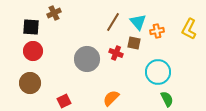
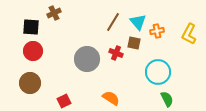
yellow L-shape: moved 5 px down
orange semicircle: rotated 78 degrees clockwise
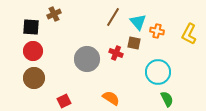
brown cross: moved 1 px down
brown line: moved 5 px up
orange cross: rotated 24 degrees clockwise
brown circle: moved 4 px right, 5 px up
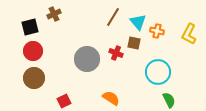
black square: moved 1 px left; rotated 18 degrees counterclockwise
green semicircle: moved 2 px right, 1 px down
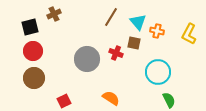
brown line: moved 2 px left
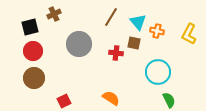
red cross: rotated 16 degrees counterclockwise
gray circle: moved 8 px left, 15 px up
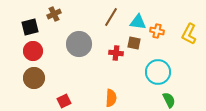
cyan triangle: rotated 42 degrees counterclockwise
orange semicircle: rotated 60 degrees clockwise
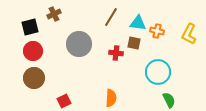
cyan triangle: moved 1 px down
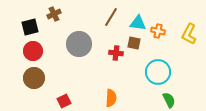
orange cross: moved 1 px right
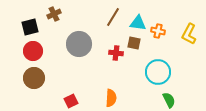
brown line: moved 2 px right
red square: moved 7 px right
